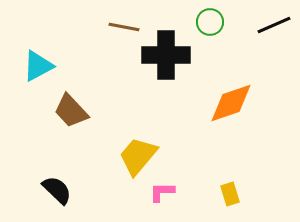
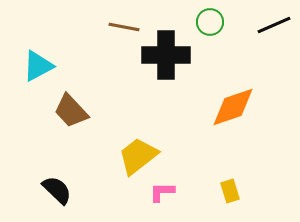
orange diamond: moved 2 px right, 4 px down
yellow trapezoid: rotated 12 degrees clockwise
yellow rectangle: moved 3 px up
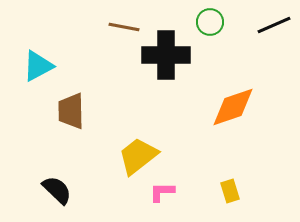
brown trapezoid: rotated 42 degrees clockwise
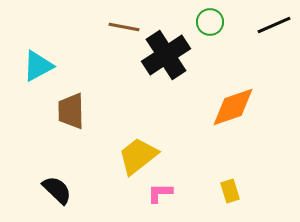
black cross: rotated 33 degrees counterclockwise
pink L-shape: moved 2 px left, 1 px down
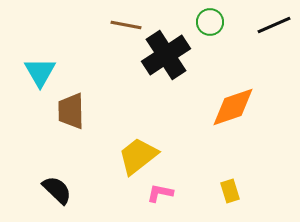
brown line: moved 2 px right, 2 px up
cyan triangle: moved 2 px right, 6 px down; rotated 32 degrees counterclockwise
pink L-shape: rotated 12 degrees clockwise
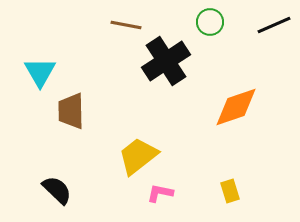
black cross: moved 6 px down
orange diamond: moved 3 px right
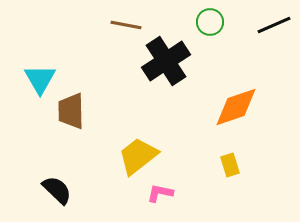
cyan triangle: moved 7 px down
yellow rectangle: moved 26 px up
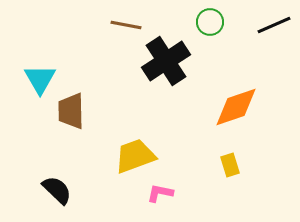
yellow trapezoid: moved 3 px left; rotated 18 degrees clockwise
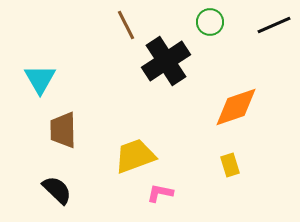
brown line: rotated 52 degrees clockwise
brown trapezoid: moved 8 px left, 19 px down
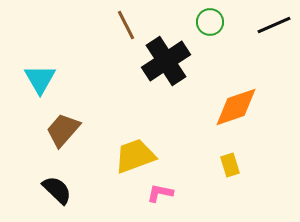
brown trapezoid: rotated 42 degrees clockwise
